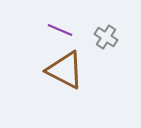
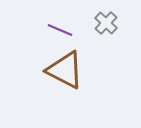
gray cross: moved 14 px up; rotated 10 degrees clockwise
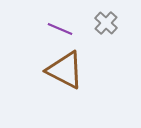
purple line: moved 1 px up
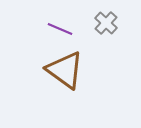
brown triangle: rotated 9 degrees clockwise
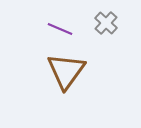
brown triangle: moved 1 px right, 1 px down; rotated 30 degrees clockwise
